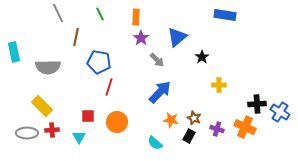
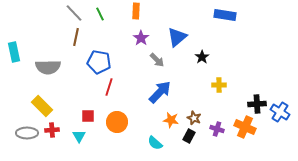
gray line: moved 16 px right; rotated 18 degrees counterclockwise
orange rectangle: moved 6 px up
cyan triangle: moved 1 px up
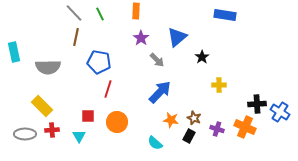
red line: moved 1 px left, 2 px down
gray ellipse: moved 2 px left, 1 px down
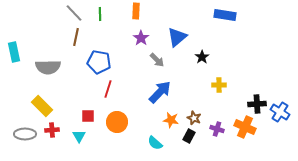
green line: rotated 24 degrees clockwise
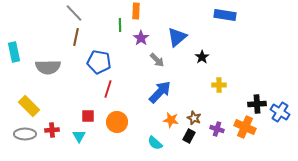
green line: moved 20 px right, 11 px down
yellow rectangle: moved 13 px left
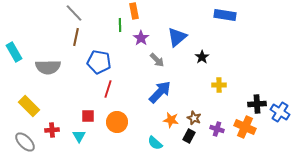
orange rectangle: moved 2 px left; rotated 14 degrees counterclockwise
cyan rectangle: rotated 18 degrees counterclockwise
gray ellipse: moved 8 px down; rotated 45 degrees clockwise
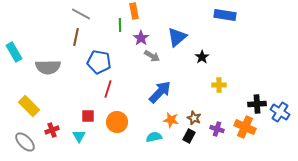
gray line: moved 7 px right, 1 px down; rotated 18 degrees counterclockwise
gray arrow: moved 5 px left, 4 px up; rotated 14 degrees counterclockwise
red cross: rotated 16 degrees counterclockwise
cyan semicircle: moved 1 px left, 6 px up; rotated 126 degrees clockwise
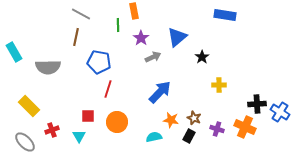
green line: moved 2 px left
gray arrow: moved 1 px right, 1 px down; rotated 56 degrees counterclockwise
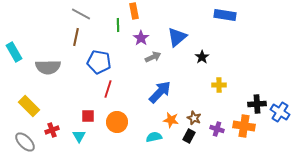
orange cross: moved 1 px left, 1 px up; rotated 15 degrees counterclockwise
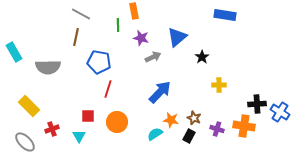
purple star: rotated 21 degrees counterclockwise
red cross: moved 1 px up
cyan semicircle: moved 1 px right, 3 px up; rotated 21 degrees counterclockwise
